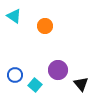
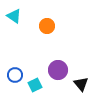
orange circle: moved 2 px right
cyan square: rotated 24 degrees clockwise
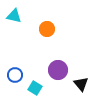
cyan triangle: rotated 21 degrees counterclockwise
orange circle: moved 3 px down
cyan square: moved 3 px down; rotated 32 degrees counterclockwise
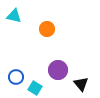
blue circle: moved 1 px right, 2 px down
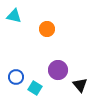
black triangle: moved 1 px left, 1 px down
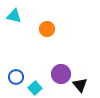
purple circle: moved 3 px right, 4 px down
cyan square: rotated 16 degrees clockwise
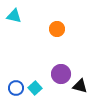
orange circle: moved 10 px right
blue circle: moved 11 px down
black triangle: moved 1 px down; rotated 35 degrees counterclockwise
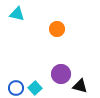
cyan triangle: moved 3 px right, 2 px up
